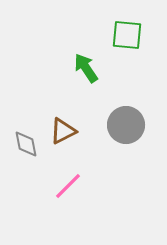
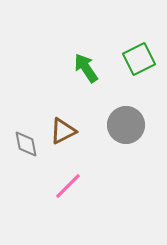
green square: moved 12 px right, 24 px down; rotated 32 degrees counterclockwise
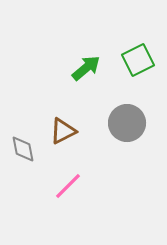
green square: moved 1 px left, 1 px down
green arrow: rotated 84 degrees clockwise
gray circle: moved 1 px right, 2 px up
gray diamond: moved 3 px left, 5 px down
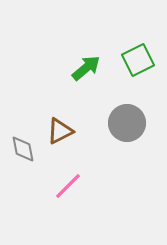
brown triangle: moved 3 px left
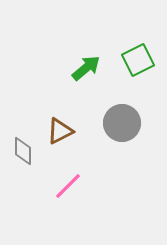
gray circle: moved 5 px left
gray diamond: moved 2 px down; rotated 12 degrees clockwise
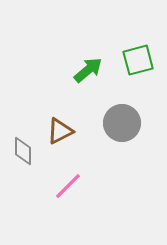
green square: rotated 12 degrees clockwise
green arrow: moved 2 px right, 2 px down
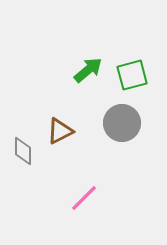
green square: moved 6 px left, 15 px down
pink line: moved 16 px right, 12 px down
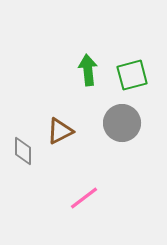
green arrow: rotated 56 degrees counterclockwise
pink line: rotated 8 degrees clockwise
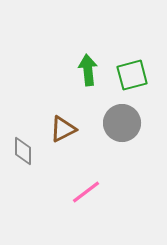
brown triangle: moved 3 px right, 2 px up
pink line: moved 2 px right, 6 px up
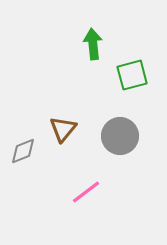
green arrow: moved 5 px right, 26 px up
gray circle: moved 2 px left, 13 px down
brown triangle: rotated 24 degrees counterclockwise
gray diamond: rotated 68 degrees clockwise
